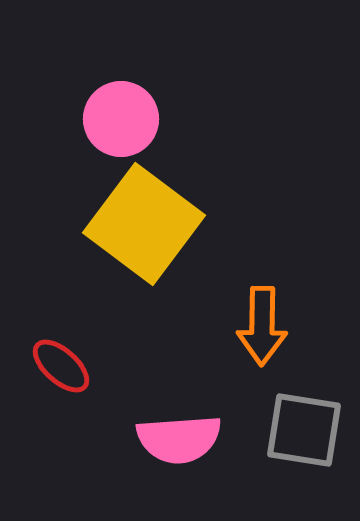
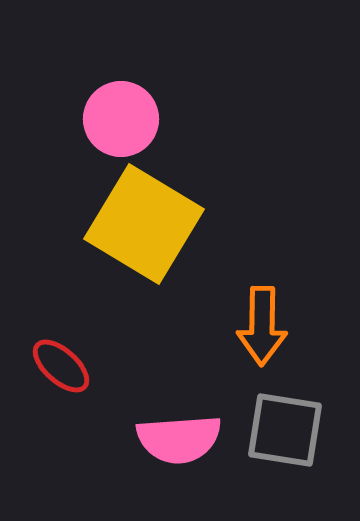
yellow square: rotated 6 degrees counterclockwise
gray square: moved 19 px left
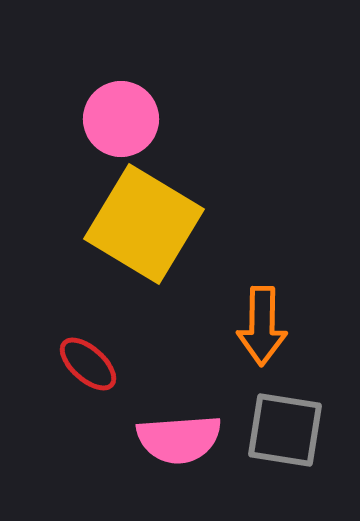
red ellipse: moved 27 px right, 2 px up
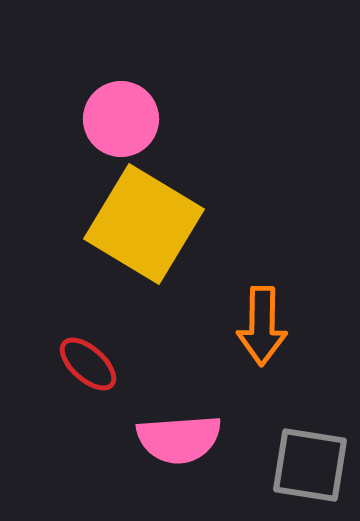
gray square: moved 25 px right, 35 px down
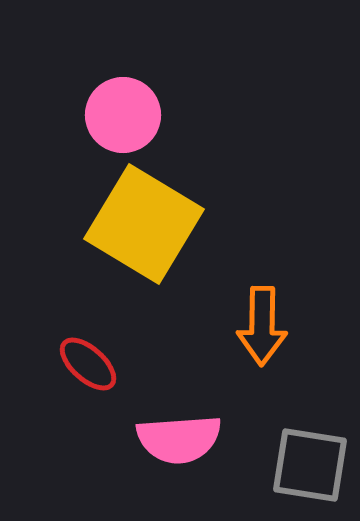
pink circle: moved 2 px right, 4 px up
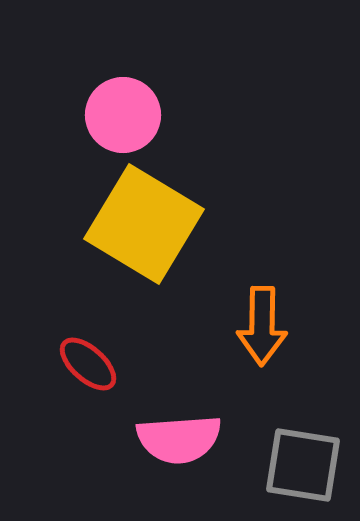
gray square: moved 7 px left
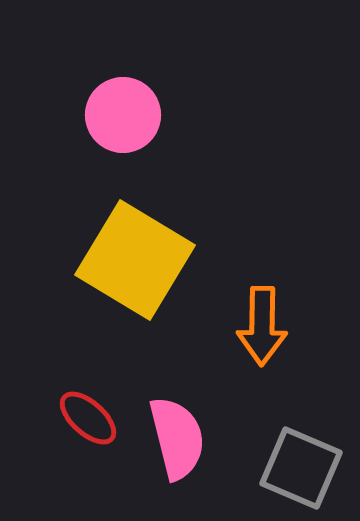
yellow square: moved 9 px left, 36 px down
red ellipse: moved 54 px down
pink semicircle: moved 2 px left, 1 px up; rotated 100 degrees counterclockwise
gray square: moved 2 px left, 3 px down; rotated 14 degrees clockwise
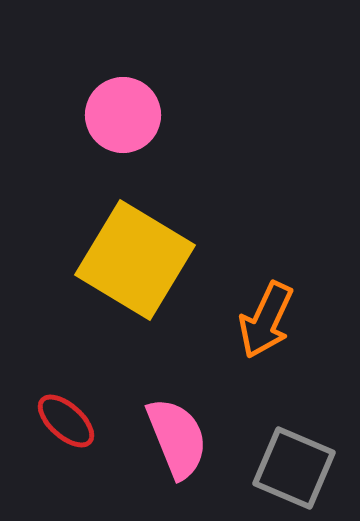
orange arrow: moved 4 px right, 6 px up; rotated 24 degrees clockwise
red ellipse: moved 22 px left, 3 px down
pink semicircle: rotated 8 degrees counterclockwise
gray square: moved 7 px left
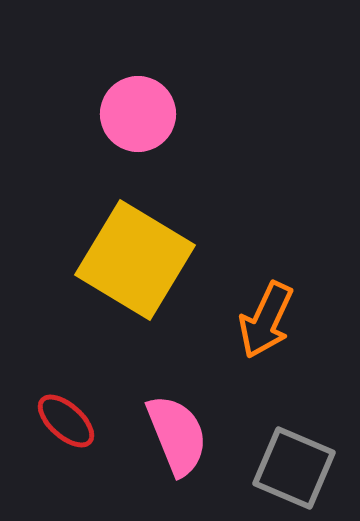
pink circle: moved 15 px right, 1 px up
pink semicircle: moved 3 px up
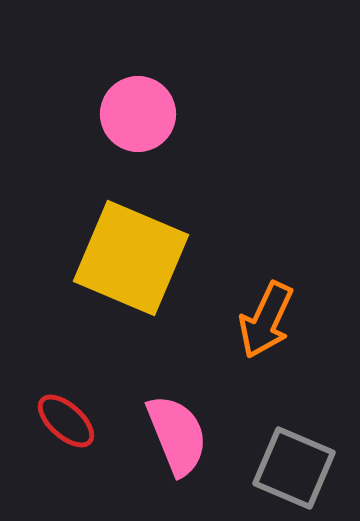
yellow square: moved 4 px left, 2 px up; rotated 8 degrees counterclockwise
